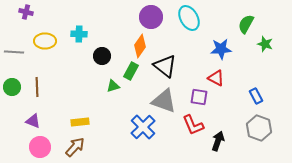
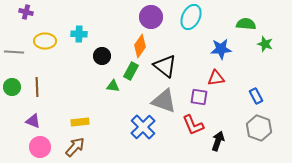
cyan ellipse: moved 2 px right, 1 px up; rotated 55 degrees clockwise
green semicircle: rotated 66 degrees clockwise
red triangle: rotated 36 degrees counterclockwise
green triangle: rotated 24 degrees clockwise
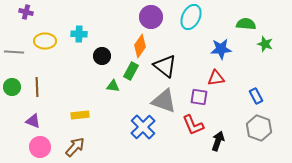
yellow rectangle: moved 7 px up
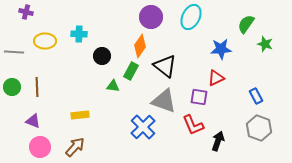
green semicircle: rotated 60 degrees counterclockwise
red triangle: rotated 18 degrees counterclockwise
